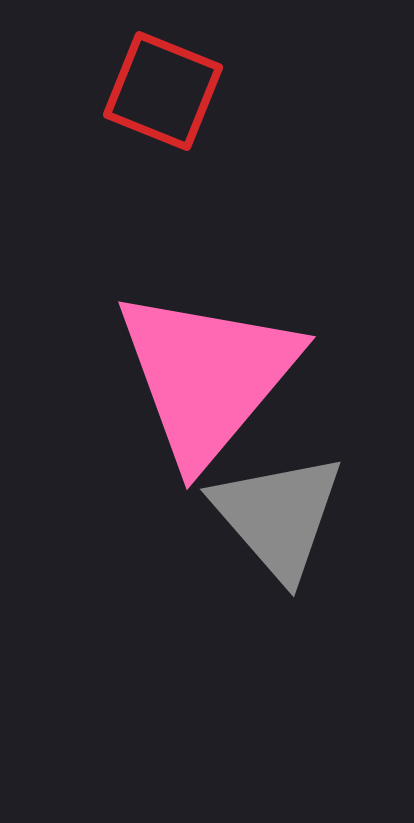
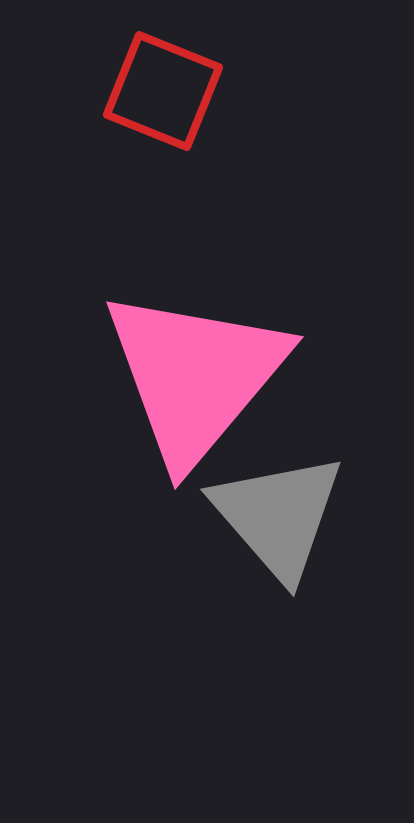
pink triangle: moved 12 px left
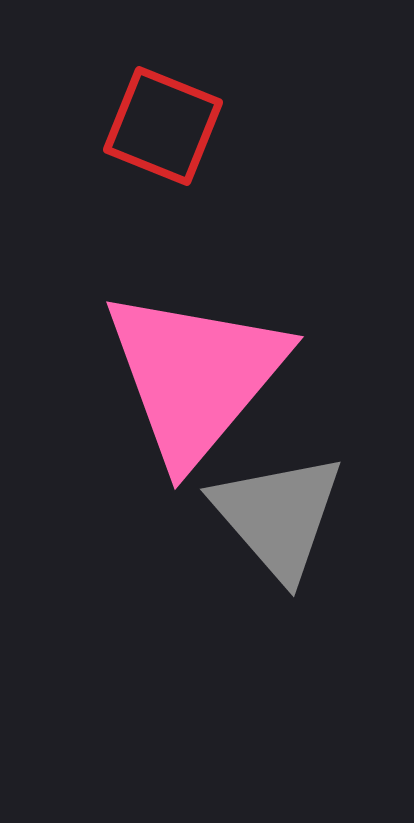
red square: moved 35 px down
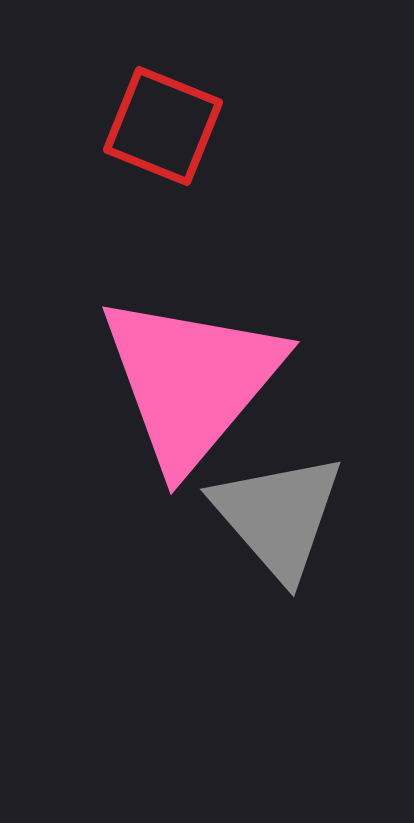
pink triangle: moved 4 px left, 5 px down
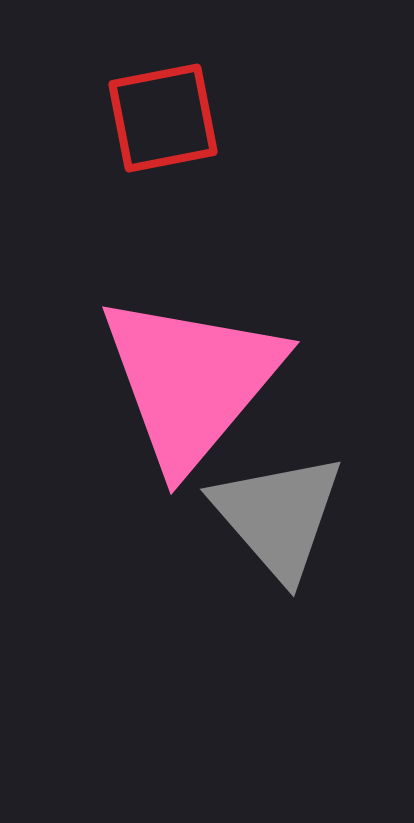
red square: moved 8 px up; rotated 33 degrees counterclockwise
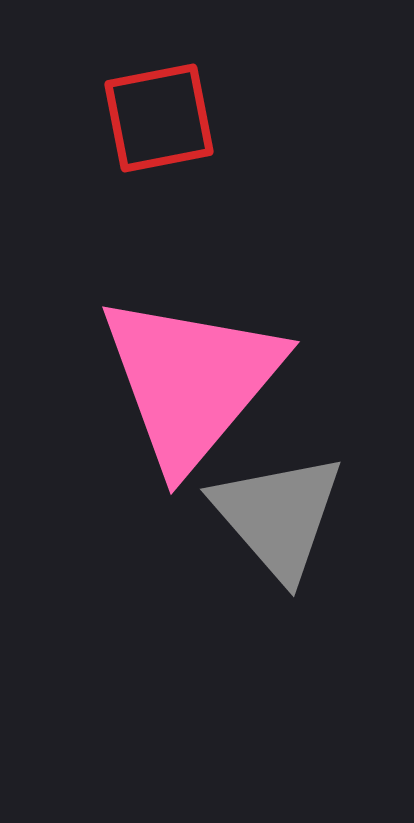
red square: moved 4 px left
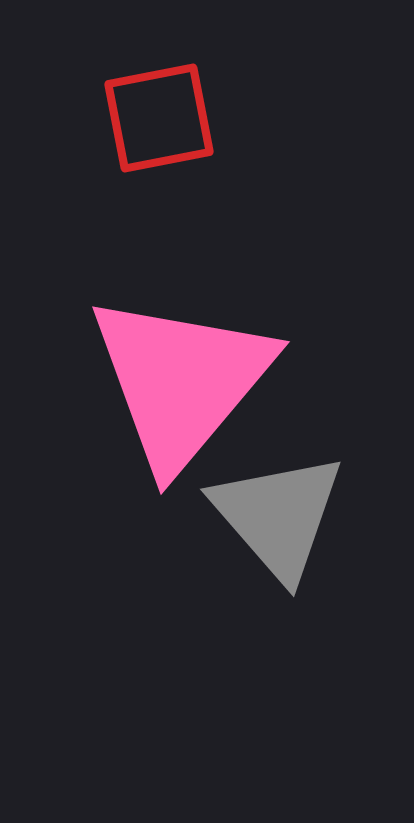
pink triangle: moved 10 px left
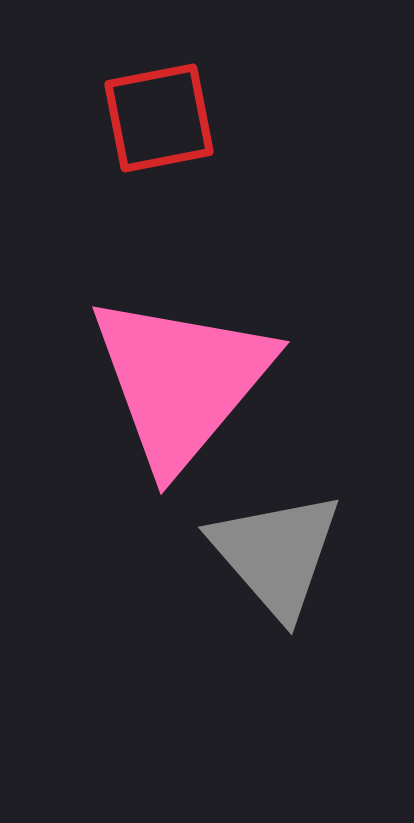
gray triangle: moved 2 px left, 38 px down
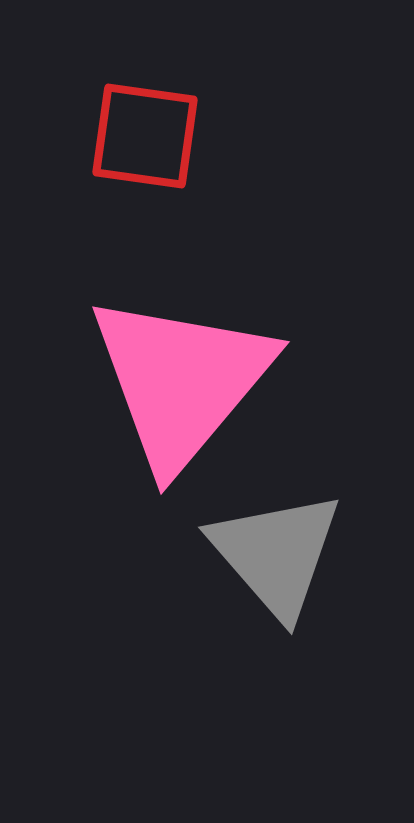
red square: moved 14 px left, 18 px down; rotated 19 degrees clockwise
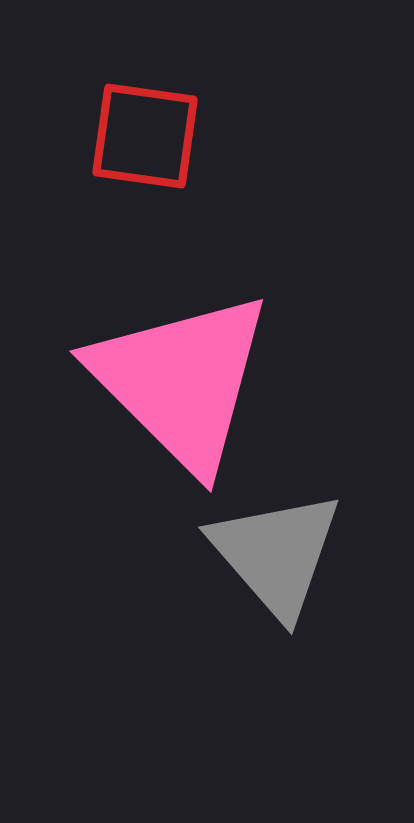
pink triangle: rotated 25 degrees counterclockwise
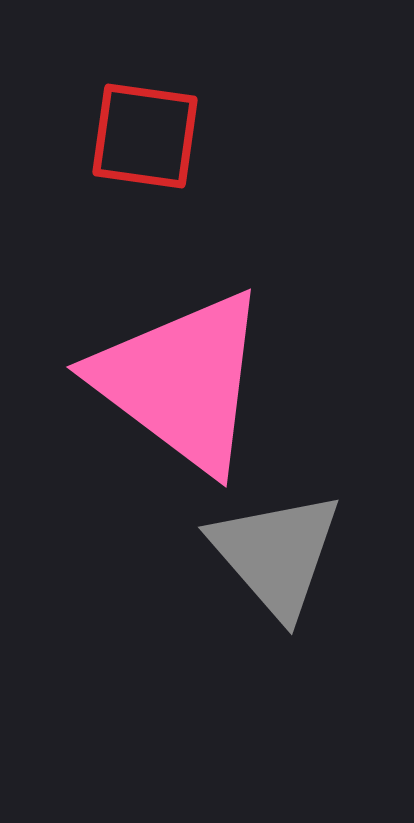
pink triangle: rotated 8 degrees counterclockwise
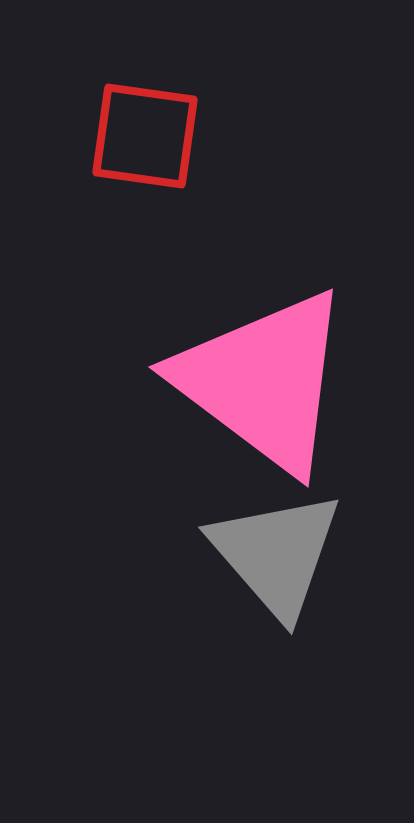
pink triangle: moved 82 px right
